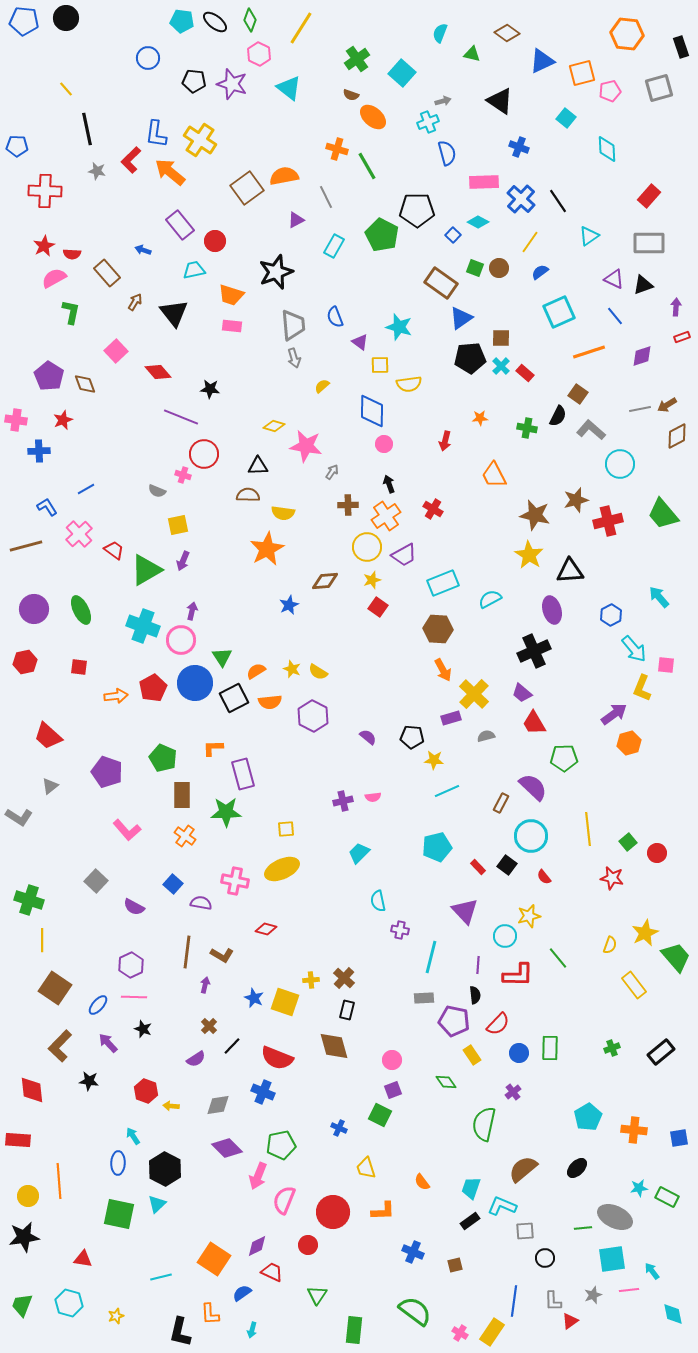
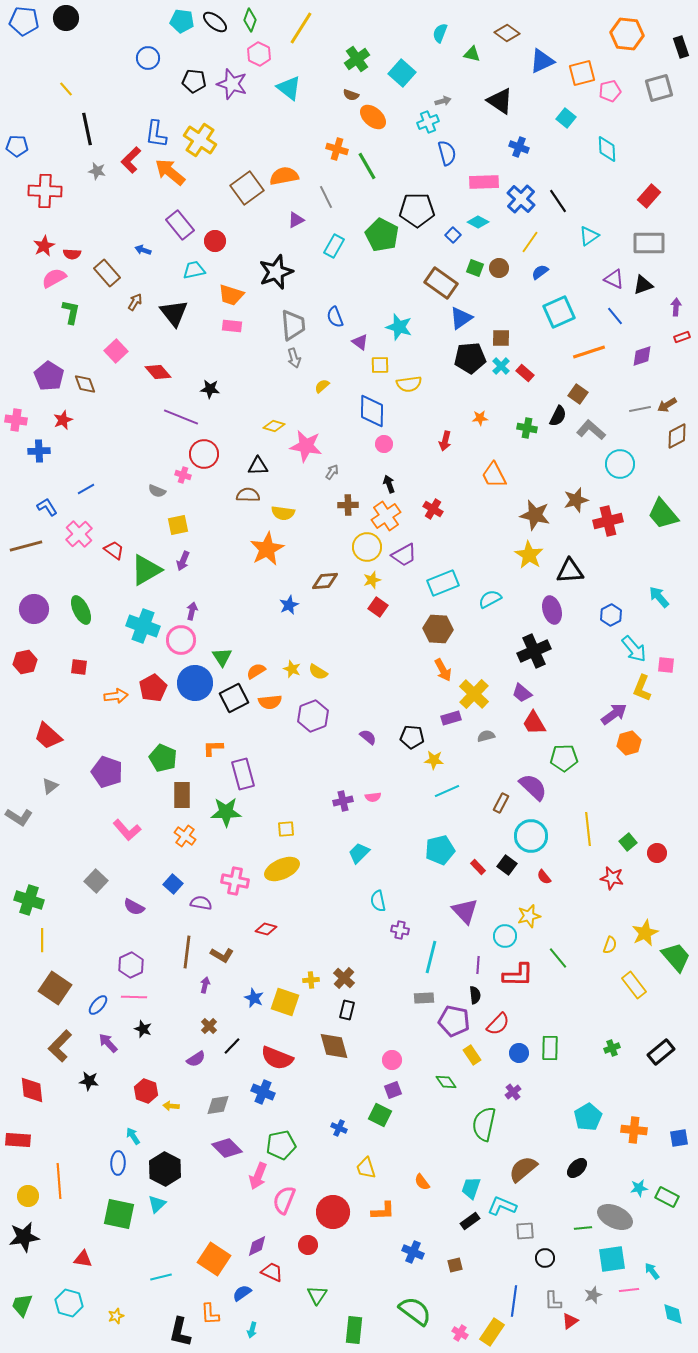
purple hexagon at (313, 716): rotated 12 degrees clockwise
cyan pentagon at (437, 847): moved 3 px right, 3 px down
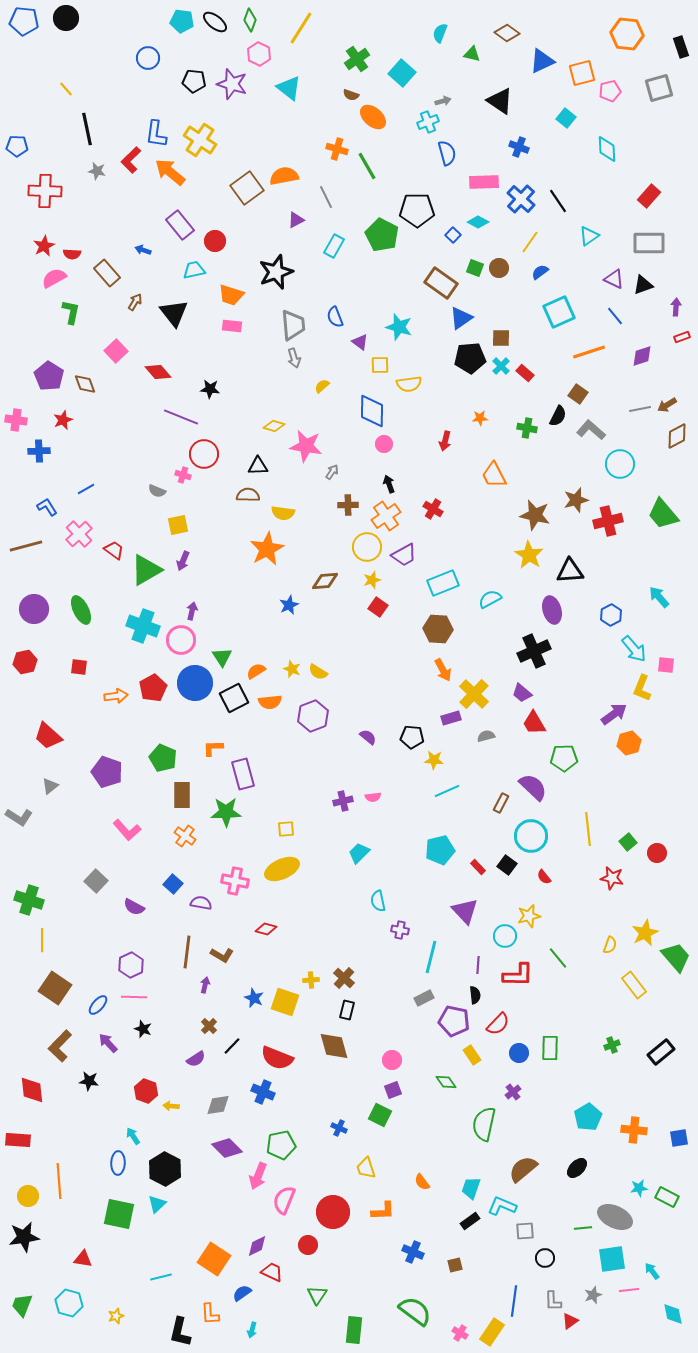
gray rectangle at (424, 998): rotated 24 degrees counterclockwise
green cross at (612, 1048): moved 3 px up
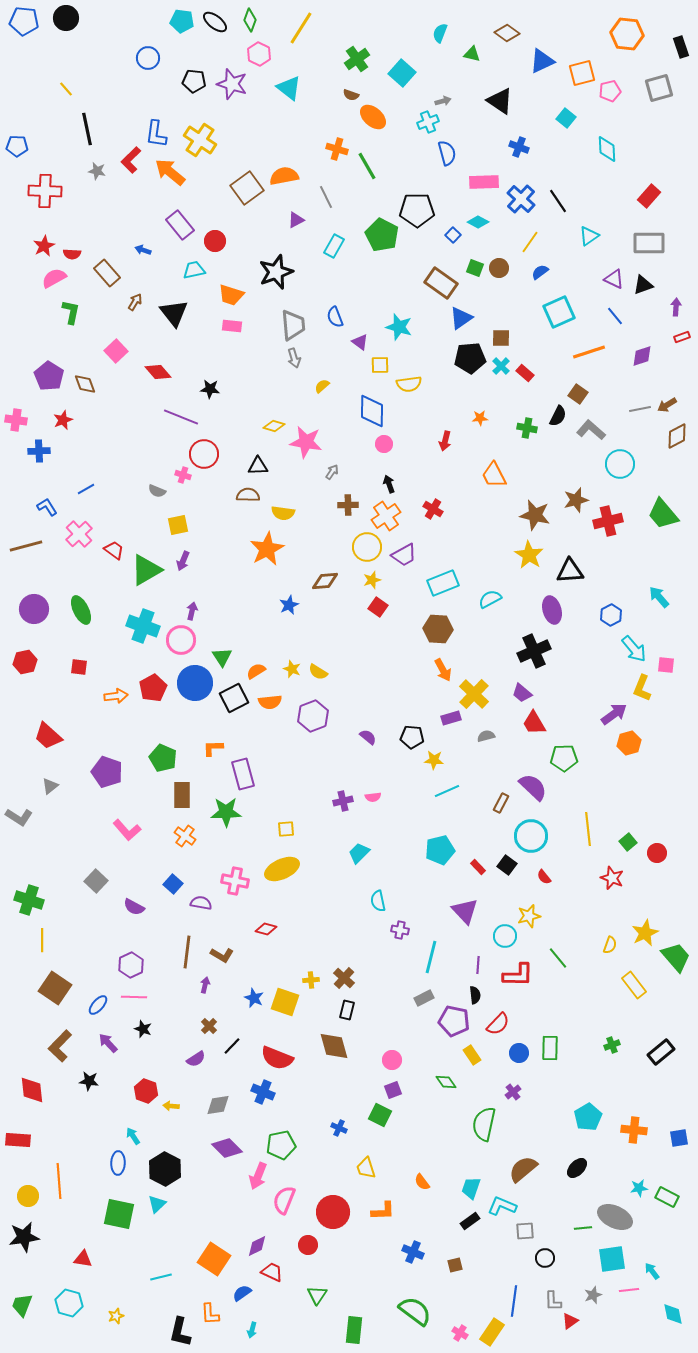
pink star at (306, 446): moved 4 px up
red star at (612, 878): rotated 10 degrees clockwise
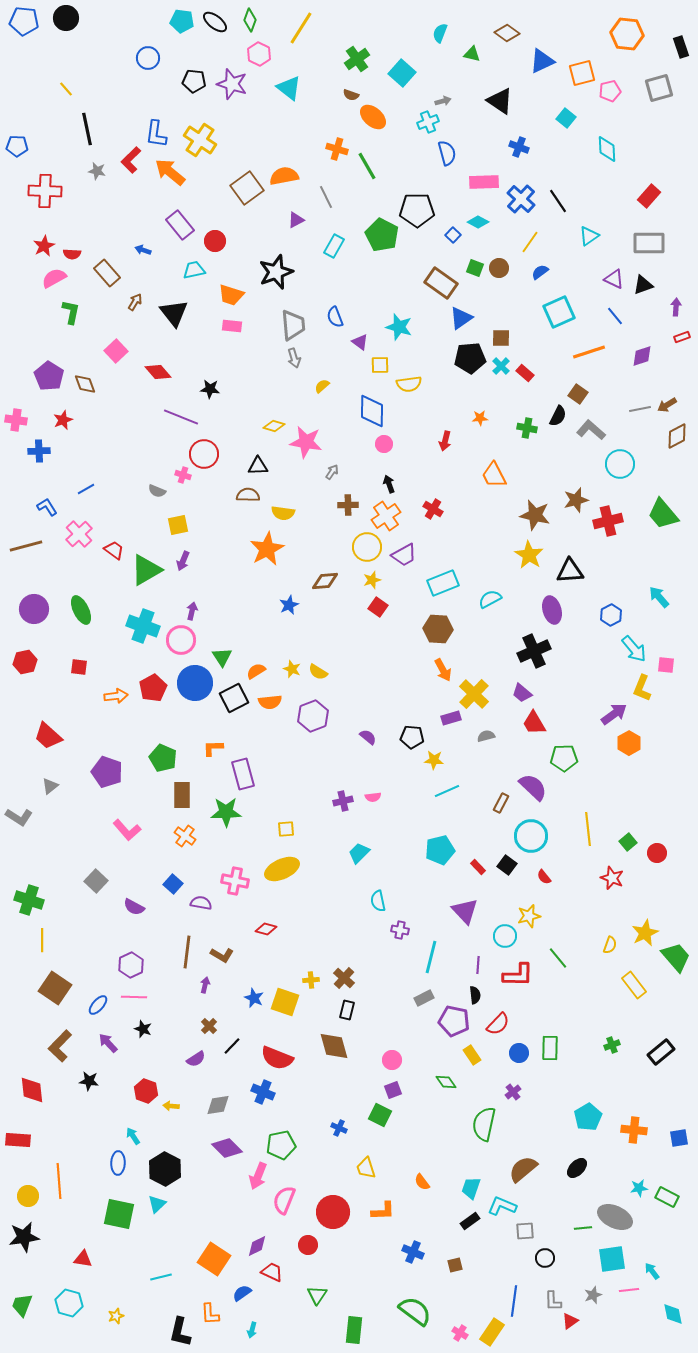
orange hexagon at (629, 743): rotated 15 degrees counterclockwise
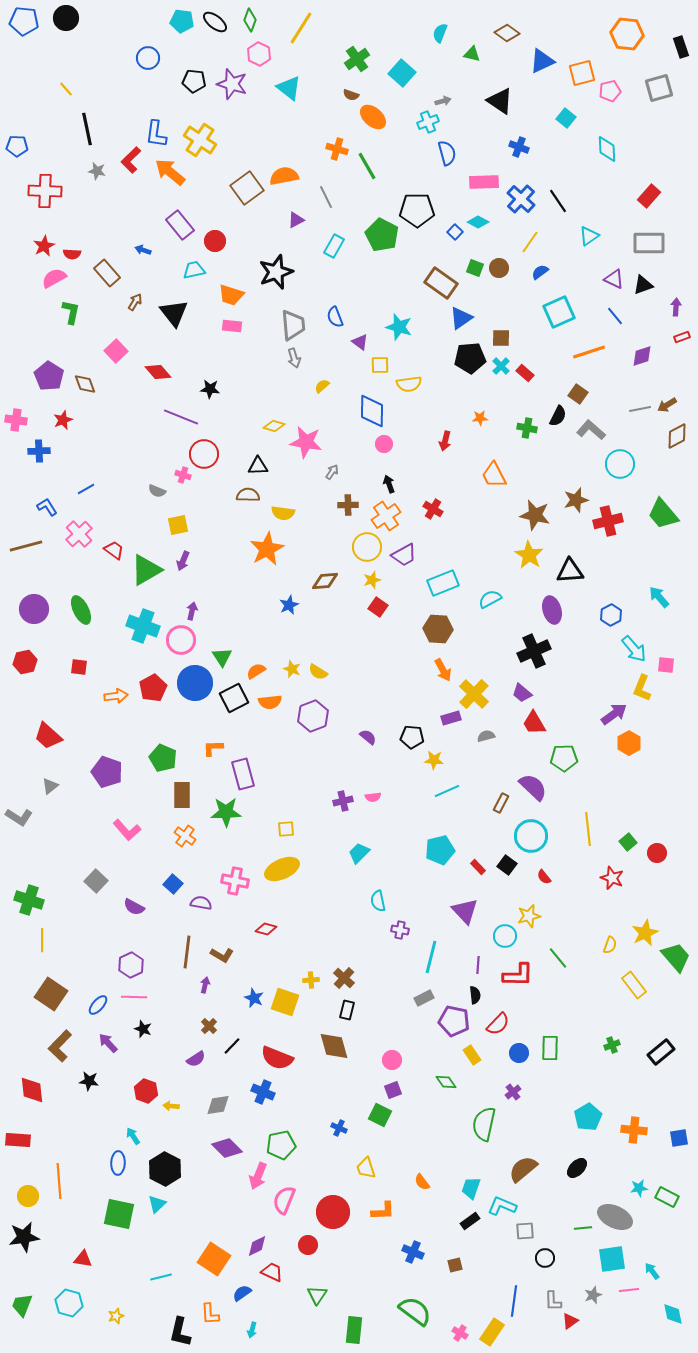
blue square at (453, 235): moved 2 px right, 3 px up
brown square at (55, 988): moved 4 px left, 6 px down
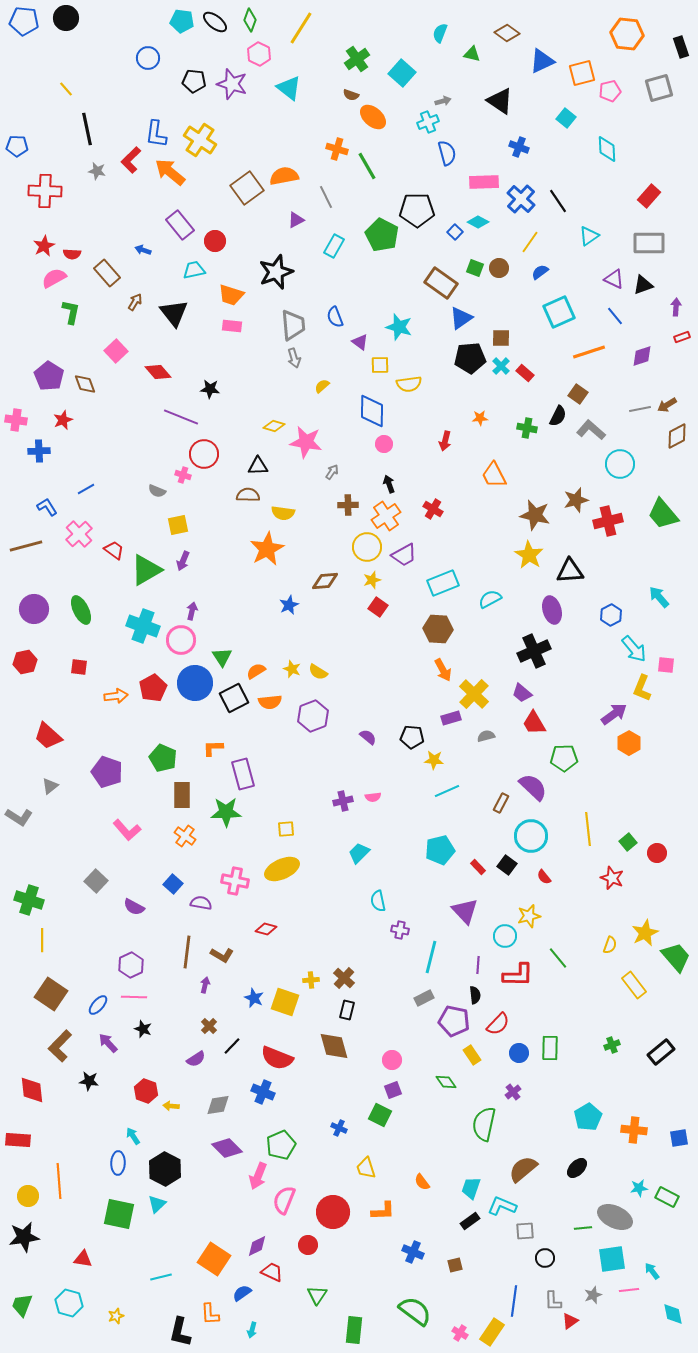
green pentagon at (281, 1145): rotated 12 degrees counterclockwise
